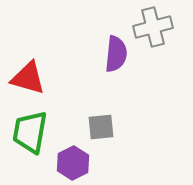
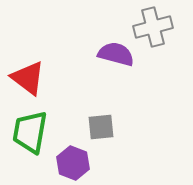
purple semicircle: rotated 81 degrees counterclockwise
red triangle: rotated 21 degrees clockwise
purple hexagon: rotated 12 degrees counterclockwise
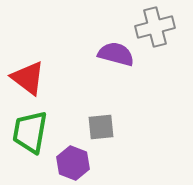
gray cross: moved 2 px right
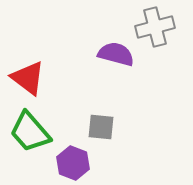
gray square: rotated 12 degrees clockwise
green trapezoid: rotated 51 degrees counterclockwise
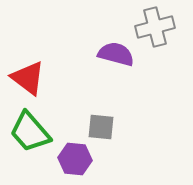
purple hexagon: moved 2 px right, 4 px up; rotated 16 degrees counterclockwise
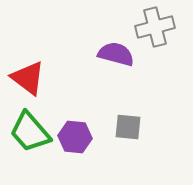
gray square: moved 27 px right
purple hexagon: moved 22 px up
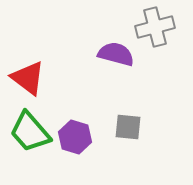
purple hexagon: rotated 12 degrees clockwise
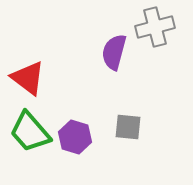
purple semicircle: moved 2 px left, 2 px up; rotated 90 degrees counterclockwise
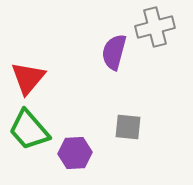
red triangle: rotated 33 degrees clockwise
green trapezoid: moved 1 px left, 2 px up
purple hexagon: moved 16 px down; rotated 20 degrees counterclockwise
